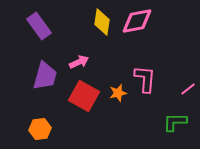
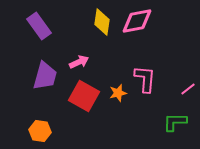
orange hexagon: moved 2 px down; rotated 15 degrees clockwise
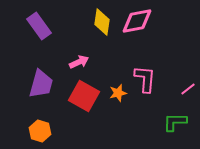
purple trapezoid: moved 4 px left, 8 px down
orange hexagon: rotated 10 degrees clockwise
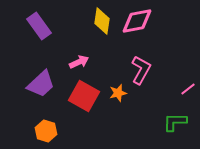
yellow diamond: moved 1 px up
pink L-shape: moved 4 px left, 9 px up; rotated 24 degrees clockwise
purple trapezoid: rotated 32 degrees clockwise
orange hexagon: moved 6 px right
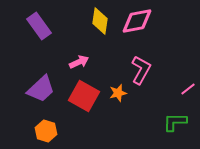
yellow diamond: moved 2 px left
purple trapezoid: moved 5 px down
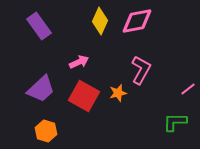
yellow diamond: rotated 16 degrees clockwise
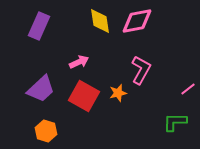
yellow diamond: rotated 32 degrees counterclockwise
purple rectangle: rotated 60 degrees clockwise
